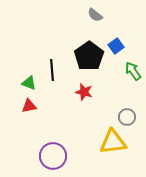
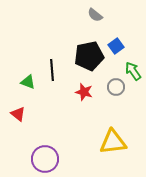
black pentagon: rotated 24 degrees clockwise
green triangle: moved 1 px left, 1 px up
red triangle: moved 11 px left, 8 px down; rotated 49 degrees clockwise
gray circle: moved 11 px left, 30 px up
purple circle: moved 8 px left, 3 px down
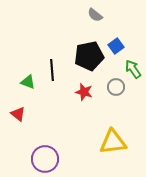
green arrow: moved 2 px up
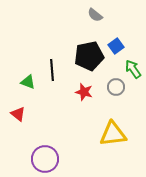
yellow triangle: moved 8 px up
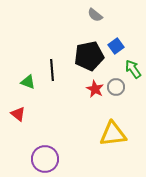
red star: moved 11 px right, 3 px up; rotated 12 degrees clockwise
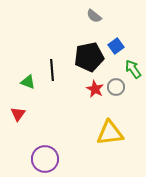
gray semicircle: moved 1 px left, 1 px down
black pentagon: moved 1 px down
red triangle: rotated 28 degrees clockwise
yellow triangle: moved 3 px left, 1 px up
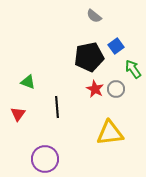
black line: moved 5 px right, 37 px down
gray circle: moved 2 px down
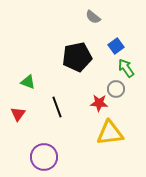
gray semicircle: moved 1 px left, 1 px down
black pentagon: moved 12 px left
green arrow: moved 7 px left, 1 px up
red star: moved 4 px right, 14 px down; rotated 24 degrees counterclockwise
black line: rotated 15 degrees counterclockwise
purple circle: moved 1 px left, 2 px up
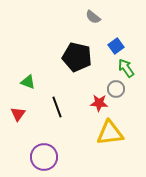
black pentagon: rotated 24 degrees clockwise
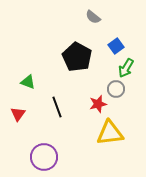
black pentagon: rotated 16 degrees clockwise
green arrow: rotated 114 degrees counterclockwise
red star: moved 1 px left, 1 px down; rotated 18 degrees counterclockwise
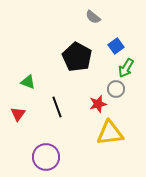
purple circle: moved 2 px right
